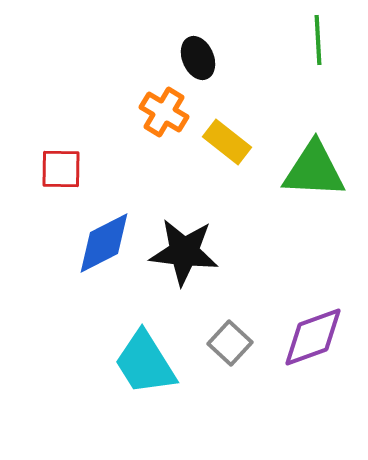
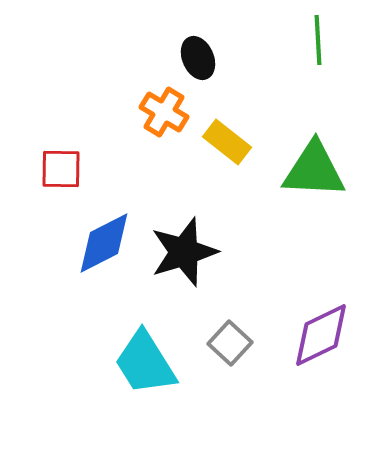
black star: rotated 24 degrees counterclockwise
purple diamond: moved 8 px right, 2 px up; rotated 6 degrees counterclockwise
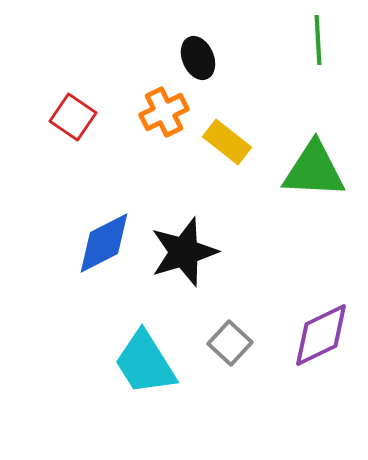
orange cross: rotated 33 degrees clockwise
red square: moved 12 px right, 52 px up; rotated 33 degrees clockwise
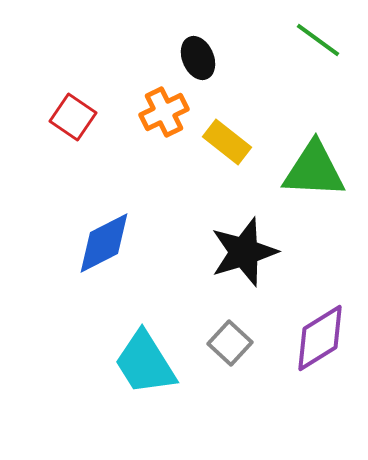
green line: rotated 51 degrees counterclockwise
black star: moved 60 px right
purple diamond: moved 1 px left, 3 px down; rotated 6 degrees counterclockwise
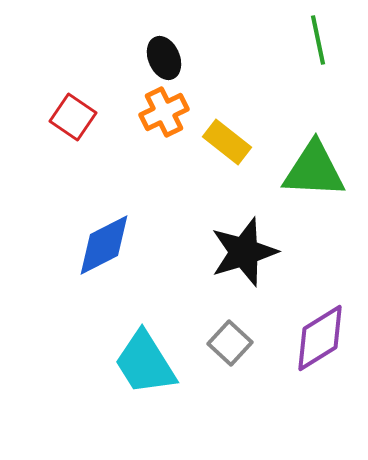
green line: rotated 42 degrees clockwise
black ellipse: moved 34 px left
blue diamond: moved 2 px down
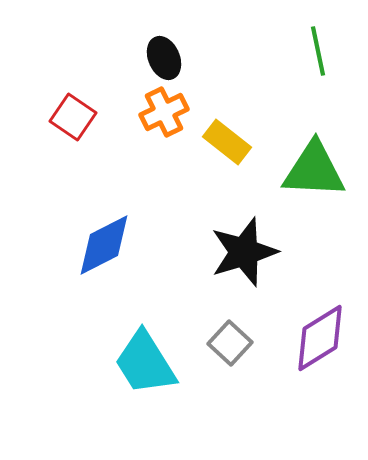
green line: moved 11 px down
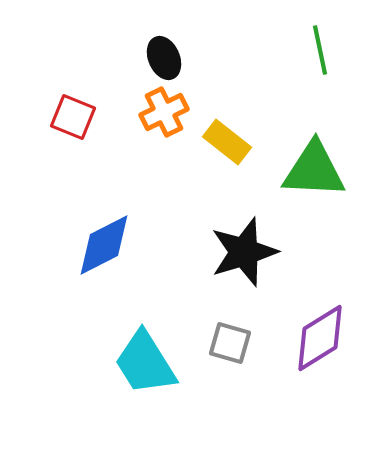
green line: moved 2 px right, 1 px up
red square: rotated 12 degrees counterclockwise
gray square: rotated 27 degrees counterclockwise
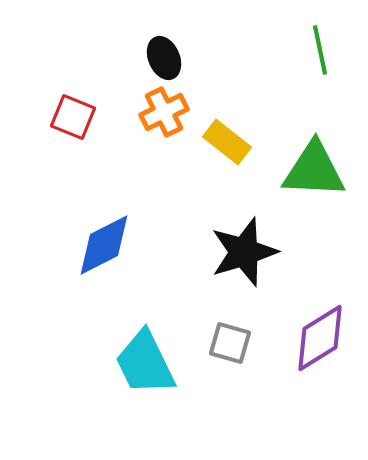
cyan trapezoid: rotated 6 degrees clockwise
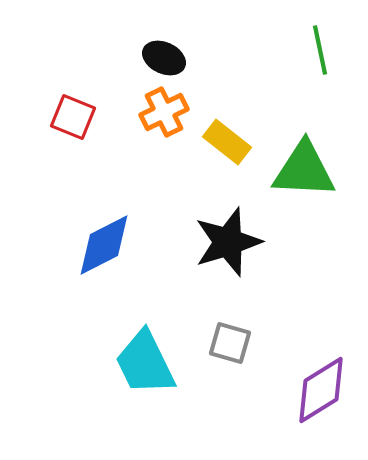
black ellipse: rotated 42 degrees counterclockwise
green triangle: moved 10 px left
black star: moved 16 px left, 10 px up
purple diamond: moved 1 px right, 52 px down
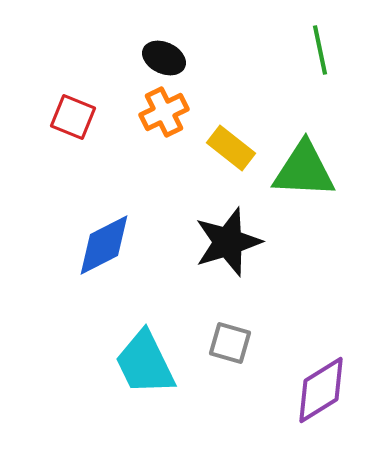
yellow rectangle: moved 4 px right, 6 px down
